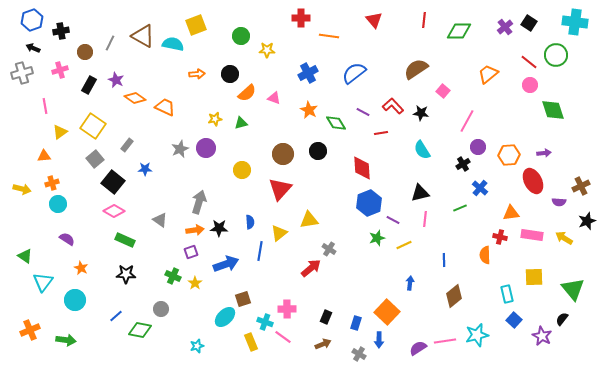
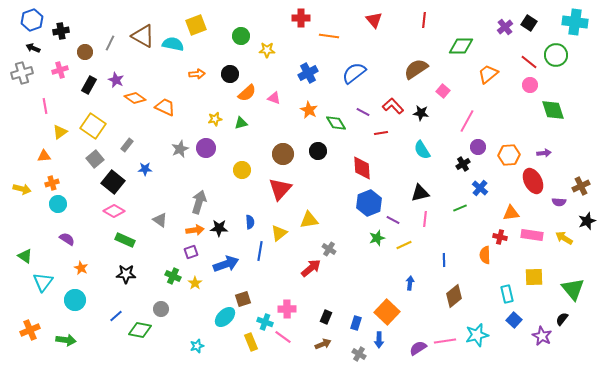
green diamond at (459, 31): moved 2 px right, 15 px down
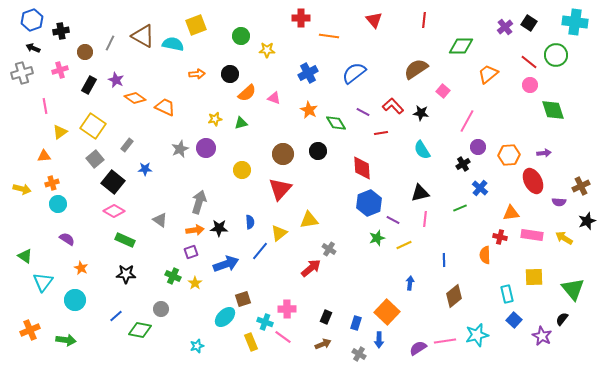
blue line at (260, 251): rotated 30 degrees clockwise
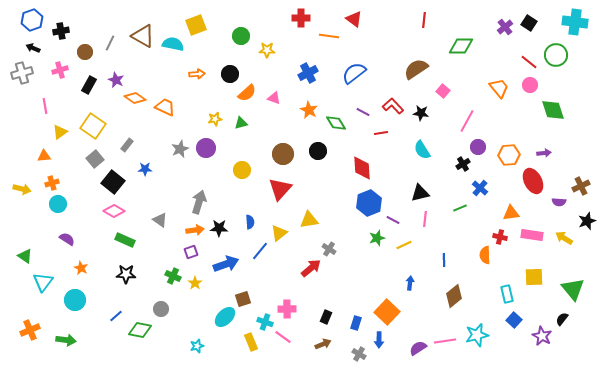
red triangle at (374, 20): moved 20 px left, 1 px up; rotated 12 degrees counterclockwise
orange trapezoid at (488, 74): moved 11 px right, 14 px down; rotated 90 degrees clockwise
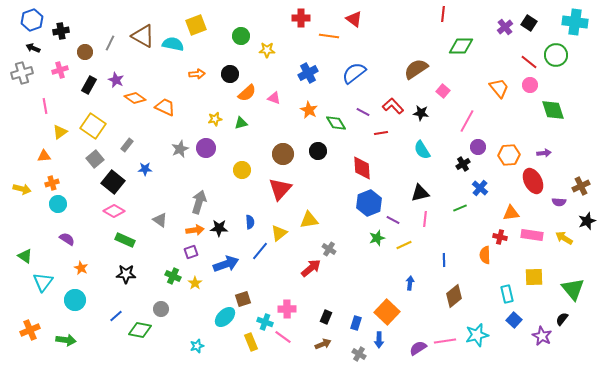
red line at (424, 20): moved 19 px right, 6 px up
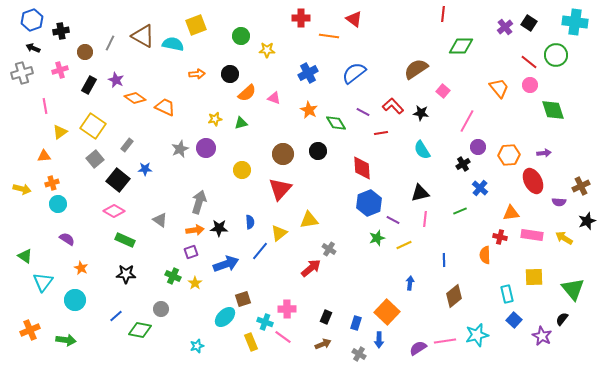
black square at (113, 182): moved 5 px right, 2 px up
green line at (460, 208): moved 3 px down
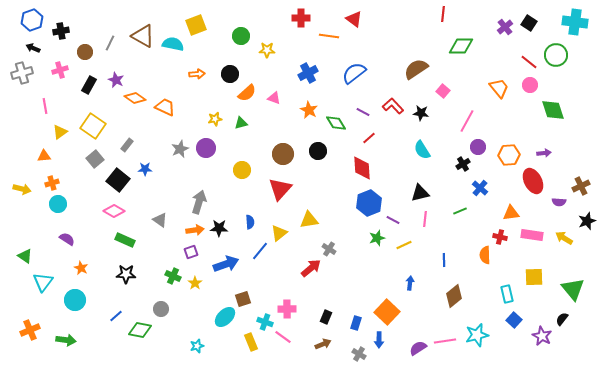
red line at (381, 133): moved 12 px left, 5 px down; rotated 32 degrees counterclockwise
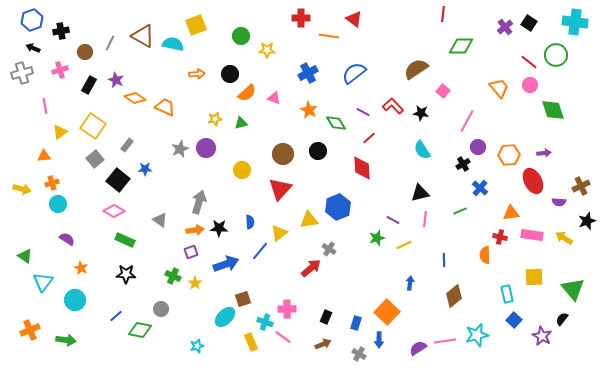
blue hexagon at (369, 203): moved 31 px left, 4 px down
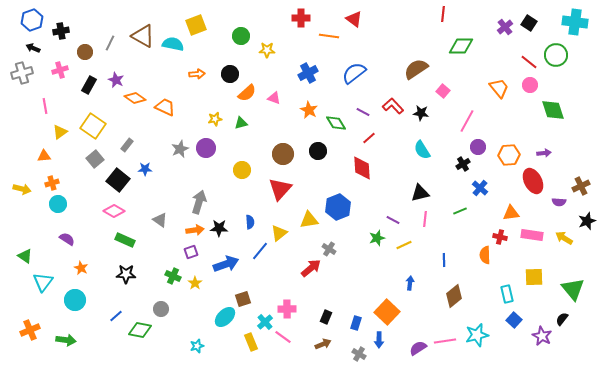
cyan cross at (265, 322): rotated 28 degrees clockwise
